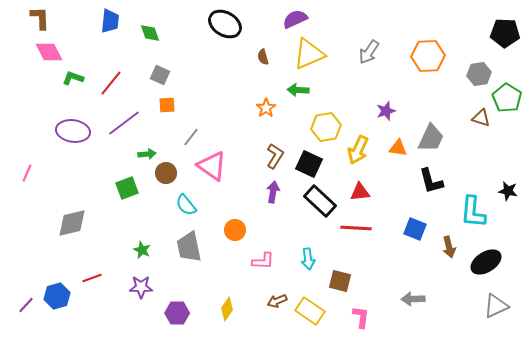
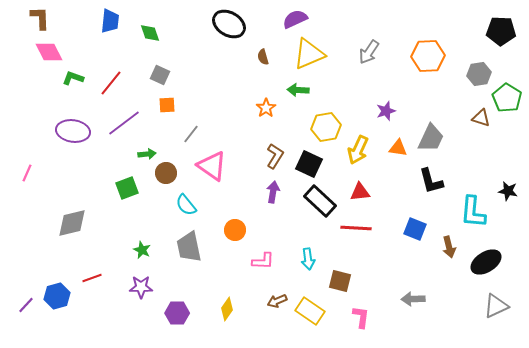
black ellipse at (225, 24): moved 4 px right
black pentagon at (505, 33): moved 4 px left, 2 px up
gray line at (191, 137): moved 3 px up
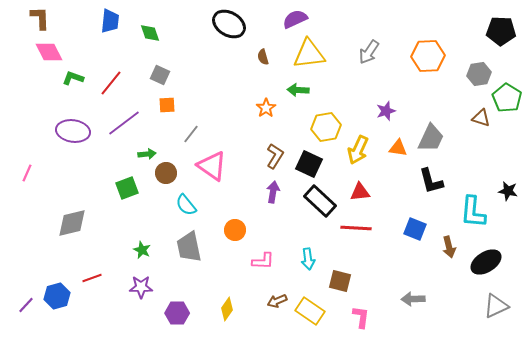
yellow triangle at (309, 54): rotated 16 degrees clockwise
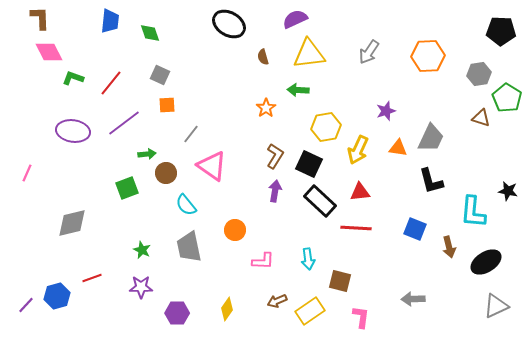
purple arrow at (273, 192): moved 2 px right, 1 px up
yellow rectangle at (310, 311): rotated 68 degrees counterclockwise
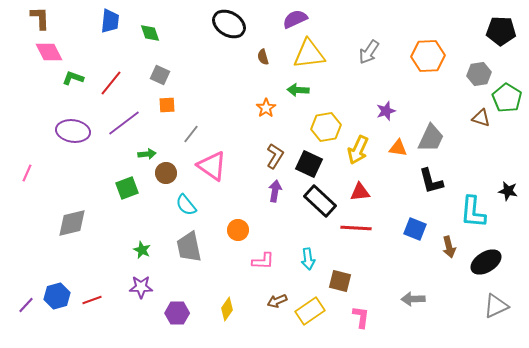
orange circle at (235, 230): moved 3 px right
red line at (92, 278): moved 22 px down
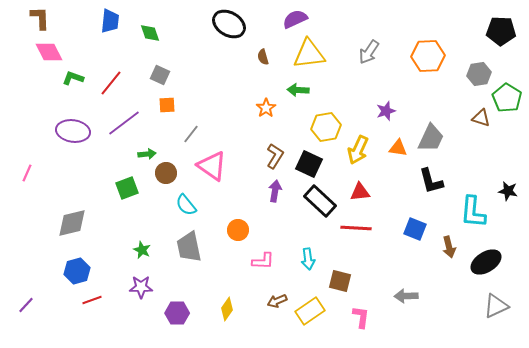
blue hexagon at (57, 296): moved 20 px right, 25 px up
gray arrow at (413, 299): moved 7 px left, 3 px up
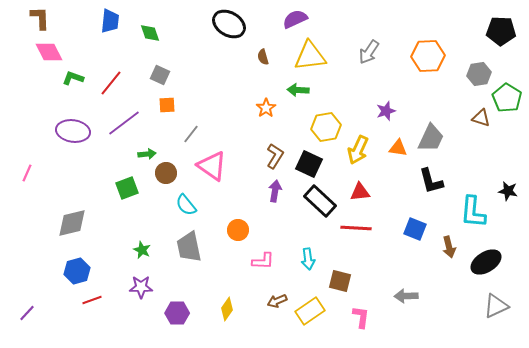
yellow triangle at (309, 54): moved 1 px right, 2 px down
purple line at (26, 305): moved 1 px right, 8 px down
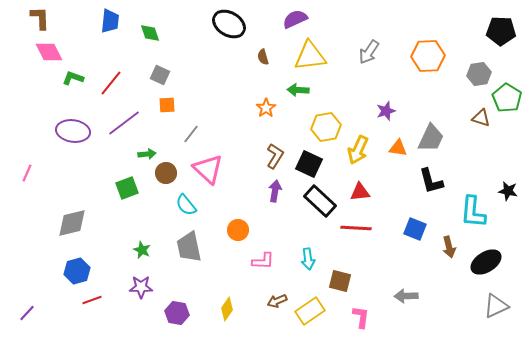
pink triangle at (212, 166): moved 4 px left, 3 px down; rotated 8 degrees clockwise
purple hexagon at (177, 313): rotated 10 degrees clockwise
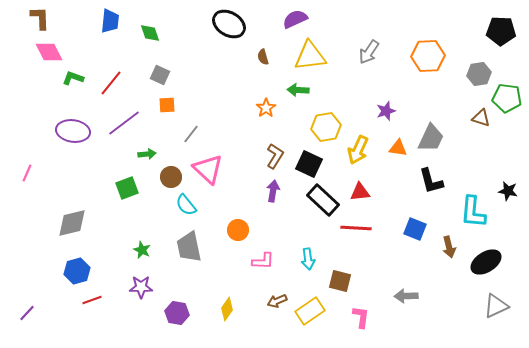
green pentagon at (507, 98): rotated 24 degrees counterclockwise
brown circle at (166, 173): moved 5 px right, 4 px down
purple arrow at (275, 191): moved 2 px left
black rectangle at (320, 201): moved 3 px right, 1 px up
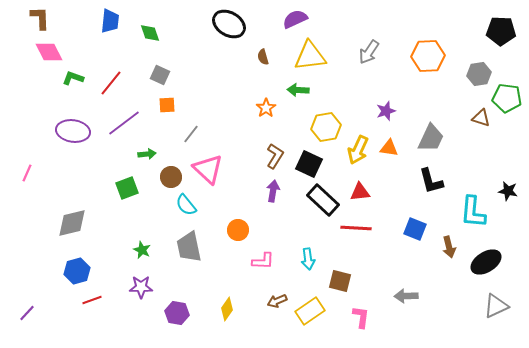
orange triangle at (398, 148): moved 9 px left
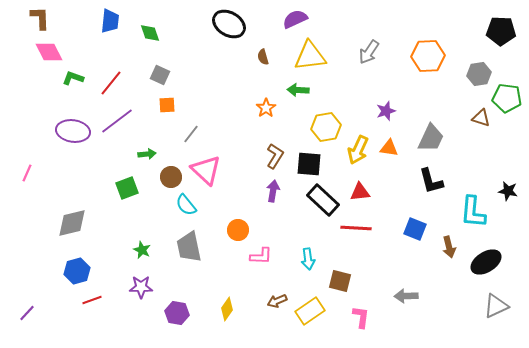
purple line at (124, 123): moved 7 px left, 2 px up
black square at (309, 164): rotated 20 degrees counterclockwise
pink triangle at (208, 169): moved 2 px left, 1 px down
pink L-shape at (263, 261): moved 2 px left, 5 px up
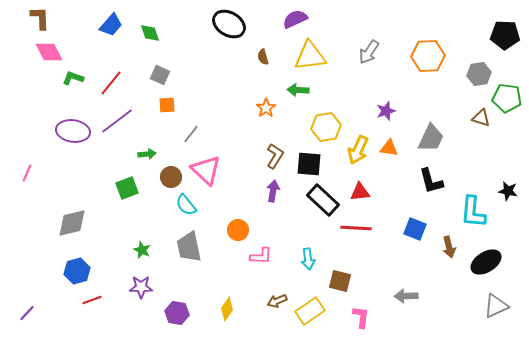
blue trapezoid at (110, 21): moved 1 px right, 4 px down; rotated 35 degrees clockwise
black pentagon at (501, 31): moved 4 px right, 4 px down
